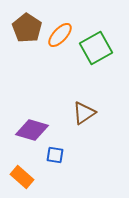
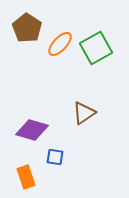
orange ellipse: moved 9 px down
blue square: moved 2 px down
orange rectangle: moved 4 px right; rotated 30 degrees clockwise
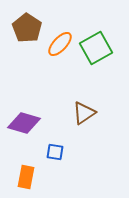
purple diamond: moved 8 px left, 7 px up
blue square: moved 5 px up
orange rectangle: rotated 30 degrees clockwise
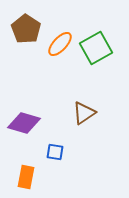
brown pentagon: moved 1 px left, 1 px down
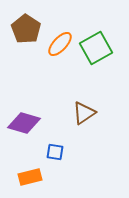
orange rectangle: moved 4 px right; rotated 65 degrees clockwise
